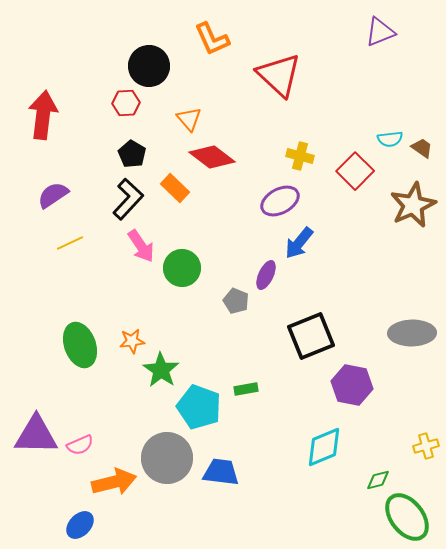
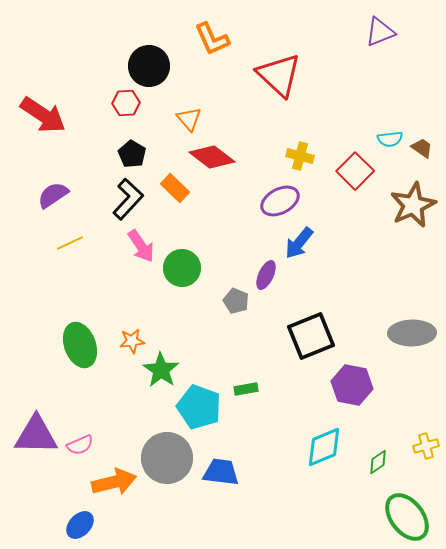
red arrow at (43, 115): rotated 117 degrees clockwise
green diamond at (378, 480): moved 18 px up; rotated 20 degrees counterclockwise
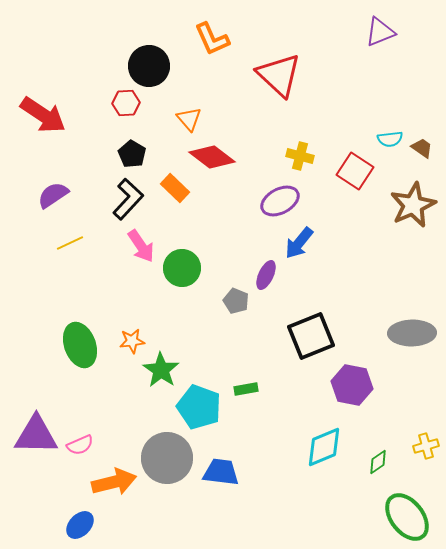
red square at (355, 171): rotated 12 degrees counterclockwise
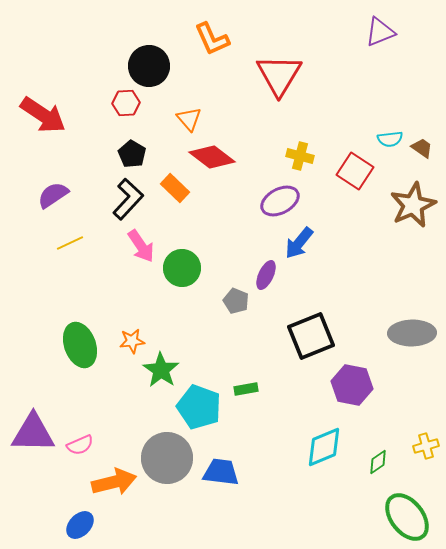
red triangle at (279, 75): rotated 18 degrees clockwise
purple triangle at (36, 435): moved 3 px left, 2 px up
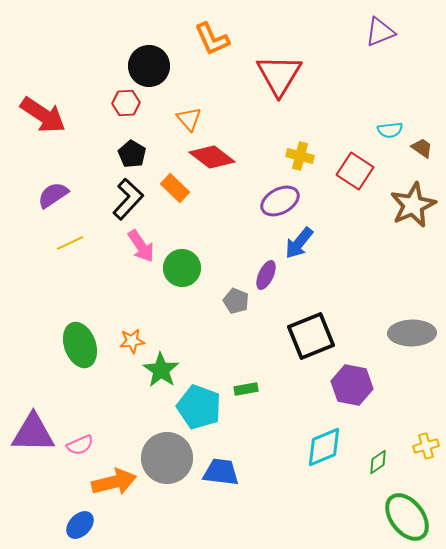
cyan semicircle at (390, 139): moved 9 px up
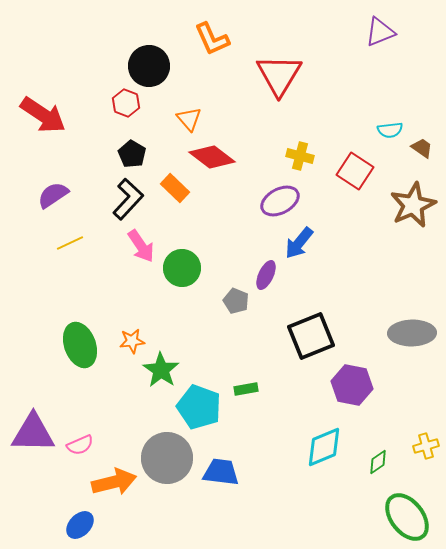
red hexagon at (126, 103): rotated 24 degrees clockwise
